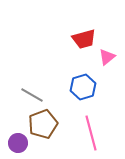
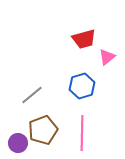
blue hexagon: moved 1 px left, 1 px up
gray line: rotated 70 degrees counterclockwise
brown pentagon: moved 6 px down
pink line: moved 9 px left; rotated 16 degrees clockwise
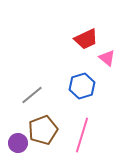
red trapezoid: moved 2 px right; rotated 10 degrees counterclockwise
pink triangle: moved 1 px down; rotated 42 degrees counterclockwise
pink line: moved 2 px down; rotated 16 degrees clockwise
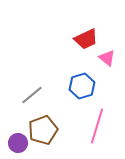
pink line: moved 15 px right, 9 px up
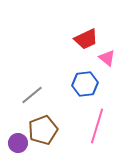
blue hexagon: moved 3 px right, 2 px up; rotated 10 degrees clockwise
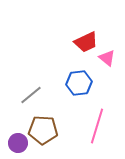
red trapezoid: moved 3 px down
blue hexagon: moved 6 px left, 1 px up
gray line: moved 1 px left
brown pentagon: rotated 24 degrees clockwise
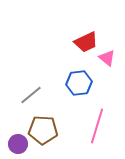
purple circle: moved 1 px down
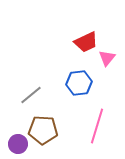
pink triangle: rotated 30 degrees clockwise
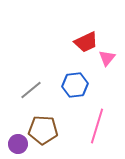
blue hexagon: moved 4 px left, 2 px down
gray line: moved 5 px up
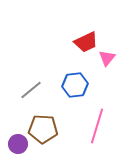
brown pentagon: moved 1 px up
